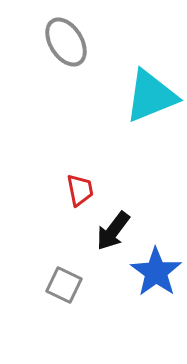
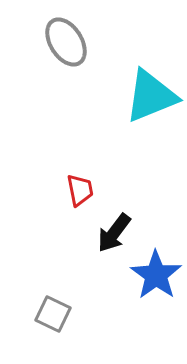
black arrow: moved 1 px right, 2 px down
blue star: moved 3 px down
gray square: moved 11 px left, 29 px down
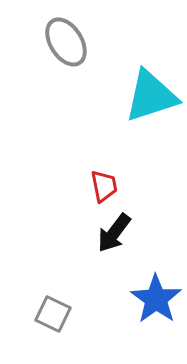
cyan triangle: rotated 4 degrees clockwise
red trapezoid: moved 24 px right, 4 px up
blue star: moved 24 px down
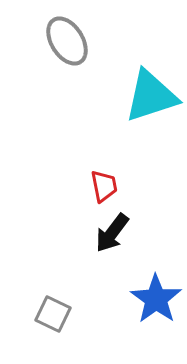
gray ellipse: moved 1 px right, 1 px up
black arrow: moved 2 px left
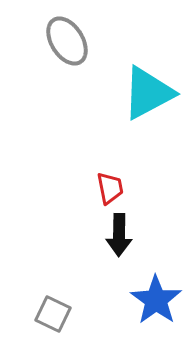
cyan triangle: moved 3 px left, 3 px up; rotated 10 degrees counterclockwise
red trapezoid: moved 6 px right, 2 px down
black arrow: moved 7 px right, 2 px down; rotated 36 degrees counterclockwise
blue star: moved 1 px down
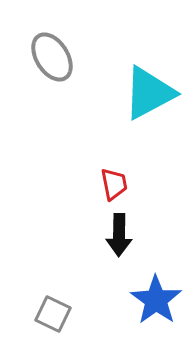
gray ellipse: moved 15 px left, 16 px down
cyan triangle: moved 1 px right
red trapezoid: moved 4 px right, 4 px up
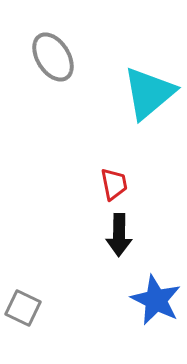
gray ellipse: moved 1 px right
cyan triangle: rotated 12 degrees counterclockwise
blue star: rotated 9 degrees counterclockwise
gray square: moved 30 px left, 6 px up
